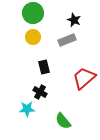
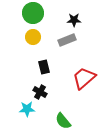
black star: rotated 24 degrees counterclockwise
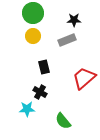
yellow circle: moved 1 px up
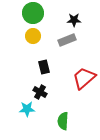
green semicircle: rotated 42 degrees clockwise
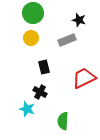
black star: moved 5 px right; rotated 16 degrees clockwise
yellow circle: moved 2 px left, 2 px down
red trapezoid: rotated 15 degrees clockwise
cyan star: rotated 21 degrees clockwise
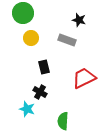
green circle: moved 10 px left
gray rectangle: rotated 42 degrees clockwise
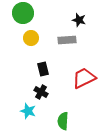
gray rectangle: rotated 24 degrees counterclockwise
black rectangle: moved 1 px left, 2 px down
black cross: moved 1 px right
cyan star: moved 1 px right, 2 px down
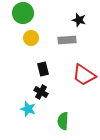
red trapezoid: moved 3 px up; rotated 120 degrees counterclockwise
cyan star: moved 2 px up
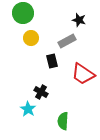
gray rectangle: moved 1 px down; rotated 24 degrees counterclockwise
black rectangle: moved 9 px right, 8 px up
red trapezoid: moved 1 px left, 1 px up
cyan star: rotated 14 degrees clockwise
